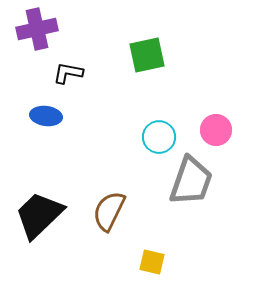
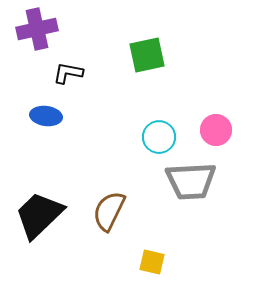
gray trapezoid: rotated 68 degrees clockwise
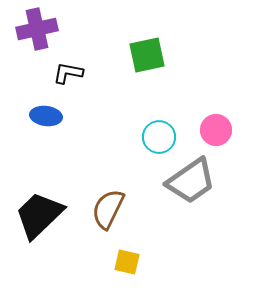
gray trapezoid: rotated 32 degrees counterclockwise
brown semicircle: moved 1 px left, 2 px up
yellow square: moved 25 px left
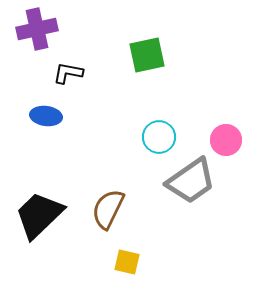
pink circle: moved 10 px right, 10 px down
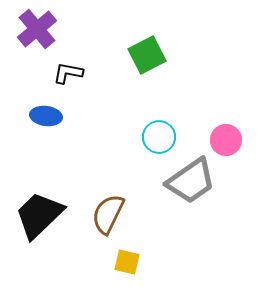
purple cross: rotated 27 degrees counterclockwise
green square: rotated 15 degrees counterclockwise
brown semicircle: moved 5 px down
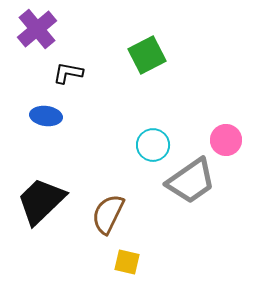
cyan circle: moved 6 px left, 8 px down
black trapezoid: moved 2 px right, 14 px up
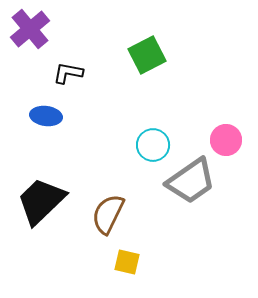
purple cross: moved 7 px left
